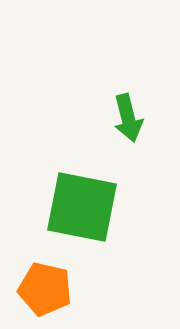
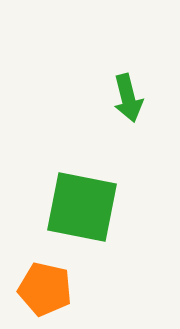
green arrow: moved 20 px up
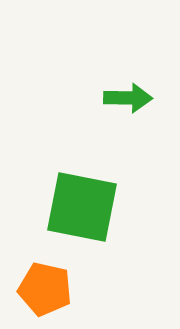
green arrow: rotated 75 degrees counterclockwise
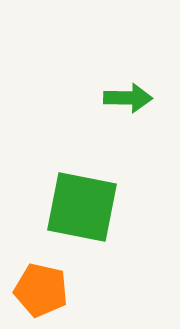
orange pentagon: moved 4 px left, 1 px down
